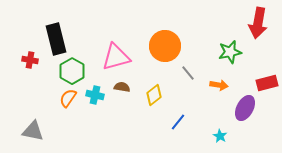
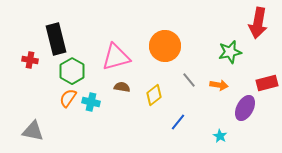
gray line: moved 1 px right, 7 px down
cyan cross: moved 4 px left, 7 px down
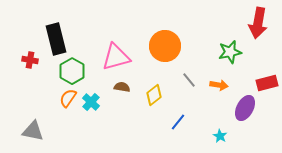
cyan cross: rotated 30 degrees clockwise
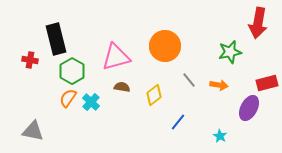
purple ellipse: moved 4 px right
